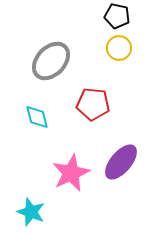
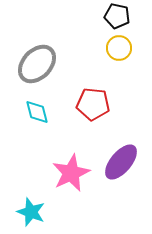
gray ellipse: moved 14 px left, 3 px down
cyan diamond: moved 5 px up
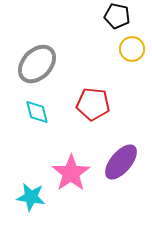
yellow circle: moved 13 px right, 1 px down
pink star: rotated 9 degrees counterclockwise
cyan star: moved 15 px up; rotated 12 degrees counterclockwise
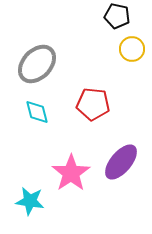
cyan star: moved 1 px left, 4 px down
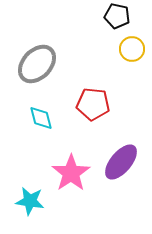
cyan diamond: moved 4 px right, 6 px down
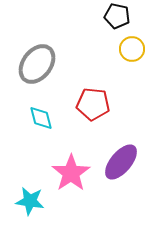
gray ellipse: rotated 6 degrees counterclockwise
